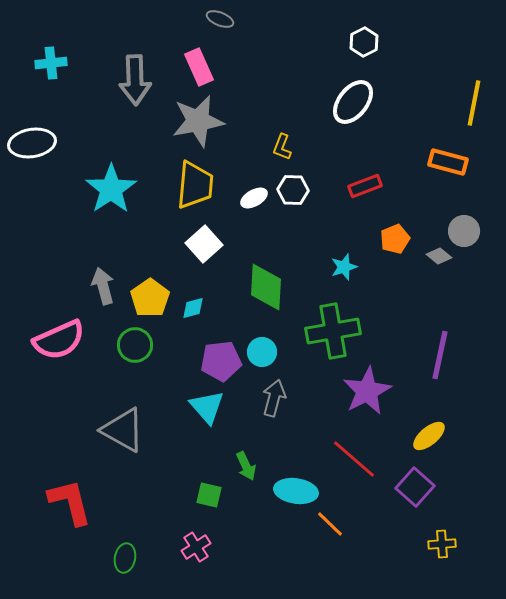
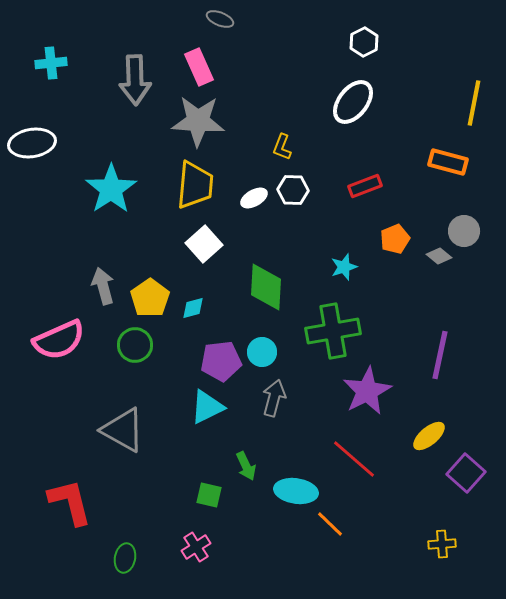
gray star at (198, 121): rotated 14 degrees clockwise
cyan triangle at (207, 407): rotated 45 degrees clockwise
purple square at (415, 487): moved 51 px right, 14 px up
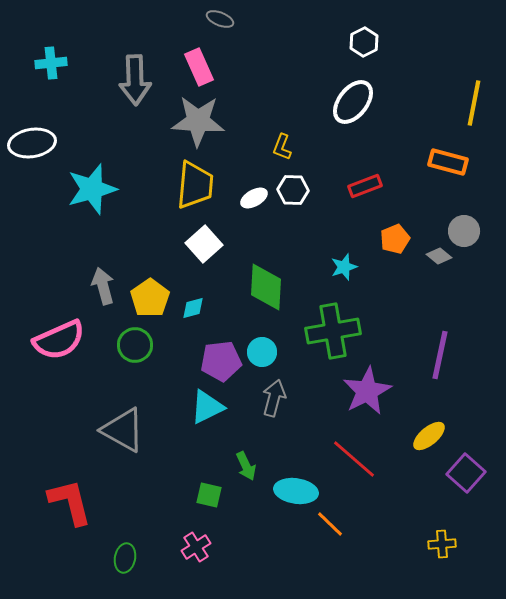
cyan star at (111, 189): moved 19 px left; rotated 18 degrees clockwise
